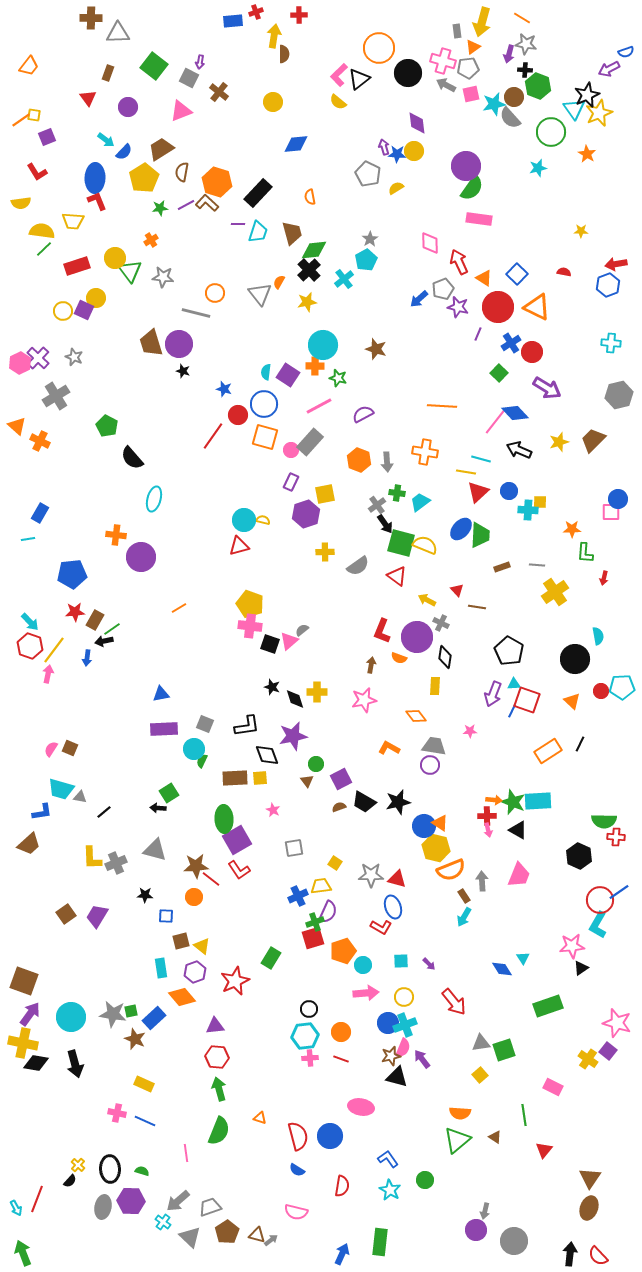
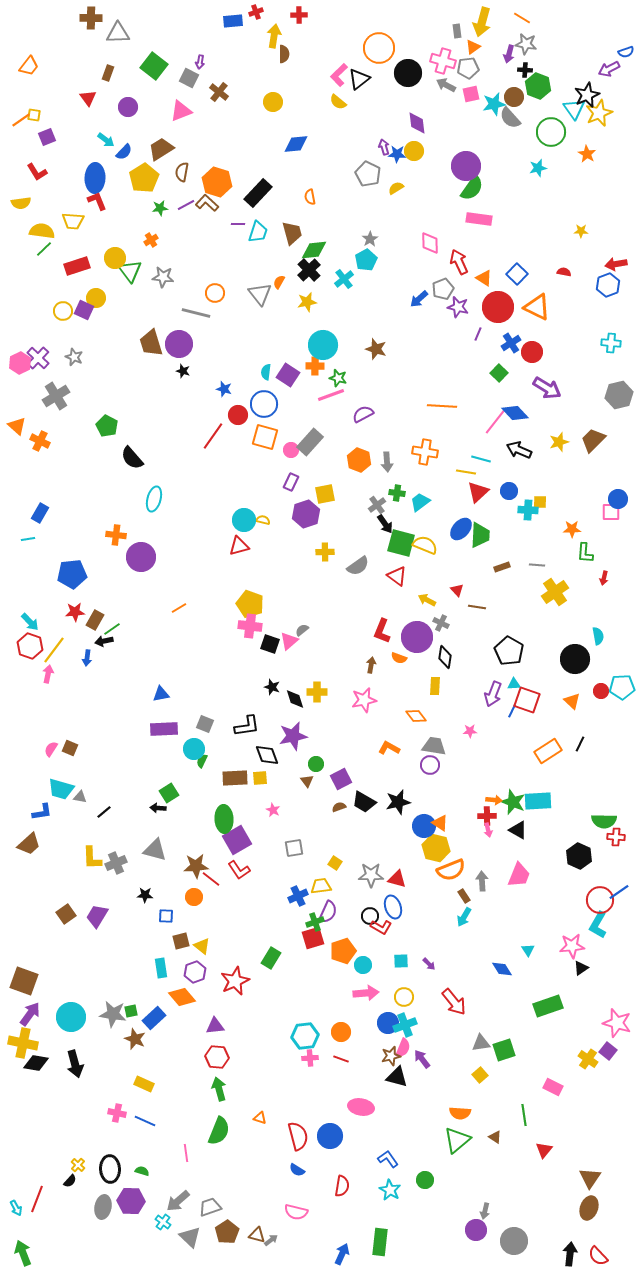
pink line at (319, 406): moved 12 px right, 11 px up; rotated 8 degrees clockwise
cyan triangle at (523, 958): moved 5 px right, 8 px up
black circle at (309, 1009): moved 61 px right, 93 px up
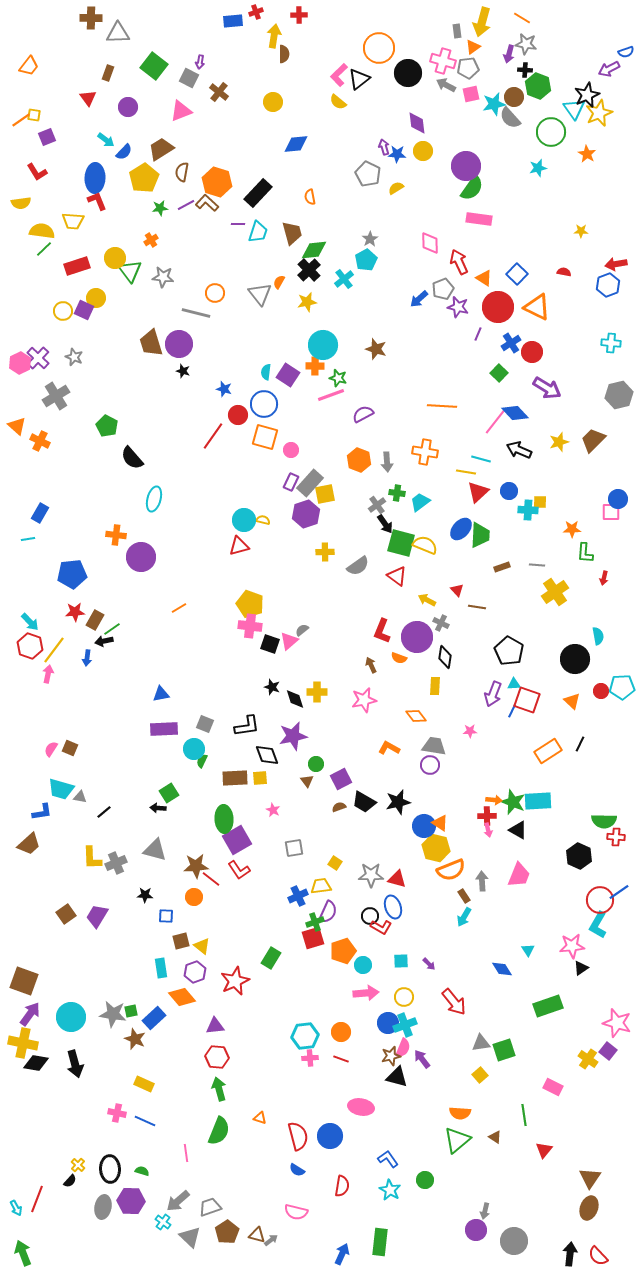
yellow circle at (414, 151): moved 9 px right
gray rectangle at (310, 442): moved 41 px down
brown arrow at (371, 665): rotated 35 degrees counterclockwise
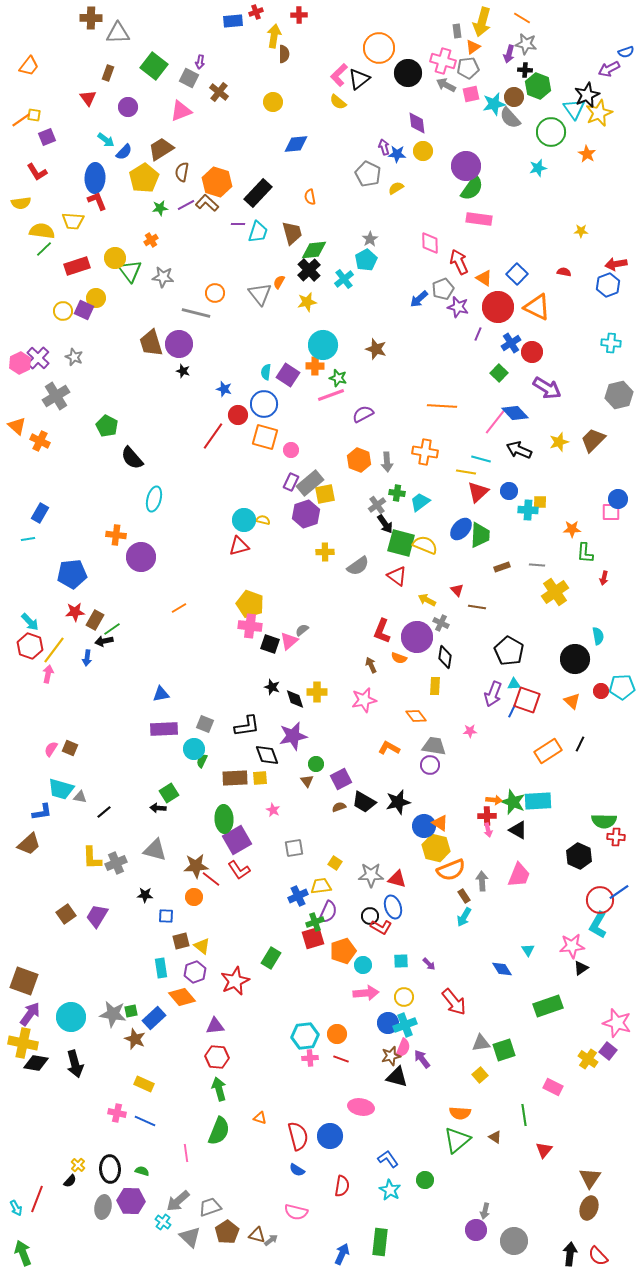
gray rectangle at (310, 483): rotated 8 degrees clockwise
orange circle at (341, 1032): moved 4 px left, 2 px down
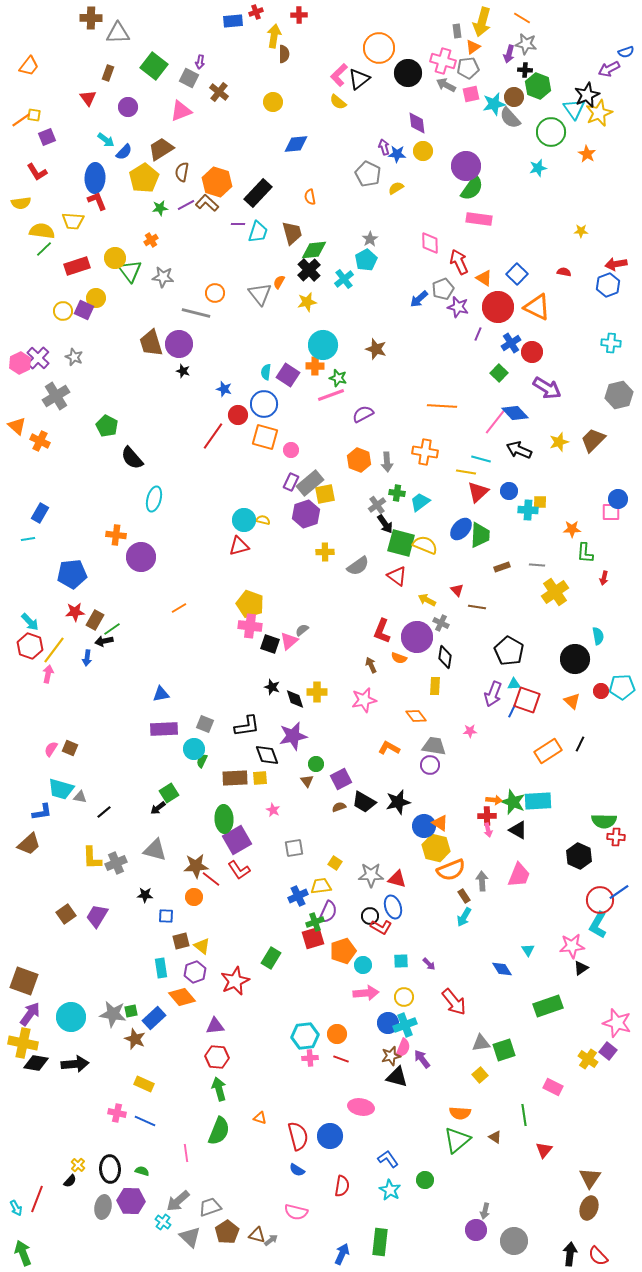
black arrow at (158, 808): rotated 42 degrees counterclockwise
black arrow at (75, 1064): rotated 80 degrees counterclockwise
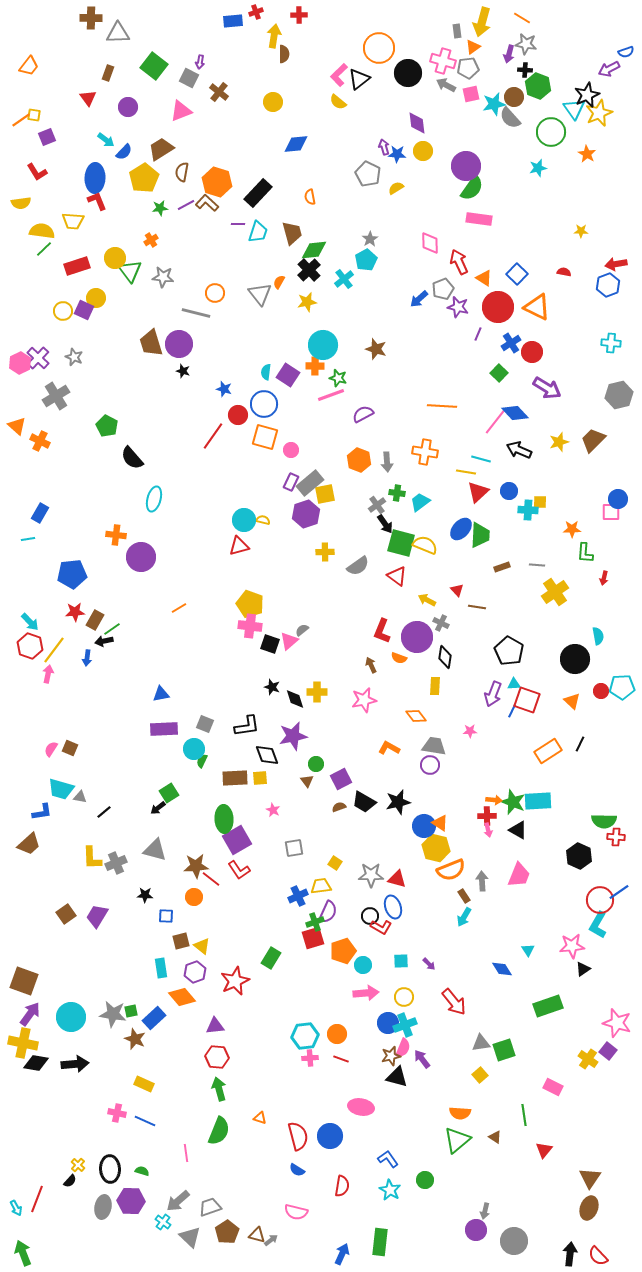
black triangle at (581, 968): moved 2 px right, 1 px down
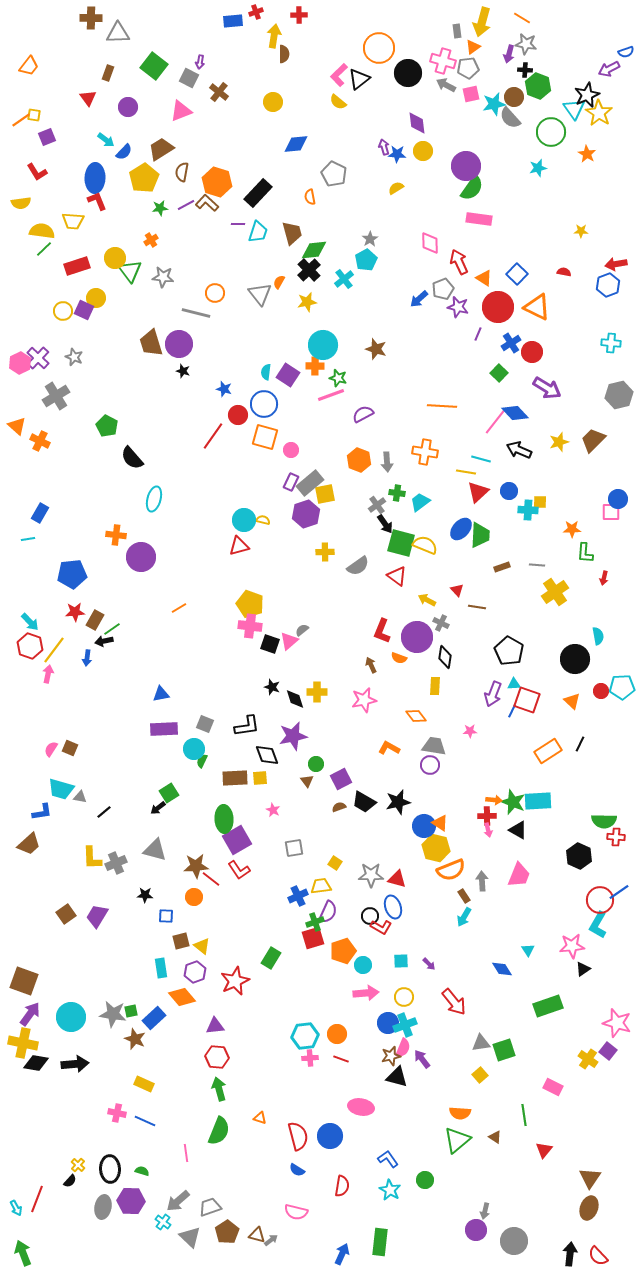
yellow star at (599, 113): rotated 16 degrees counterclockwise
gray pentagon at (368, 174): moved 34 px left
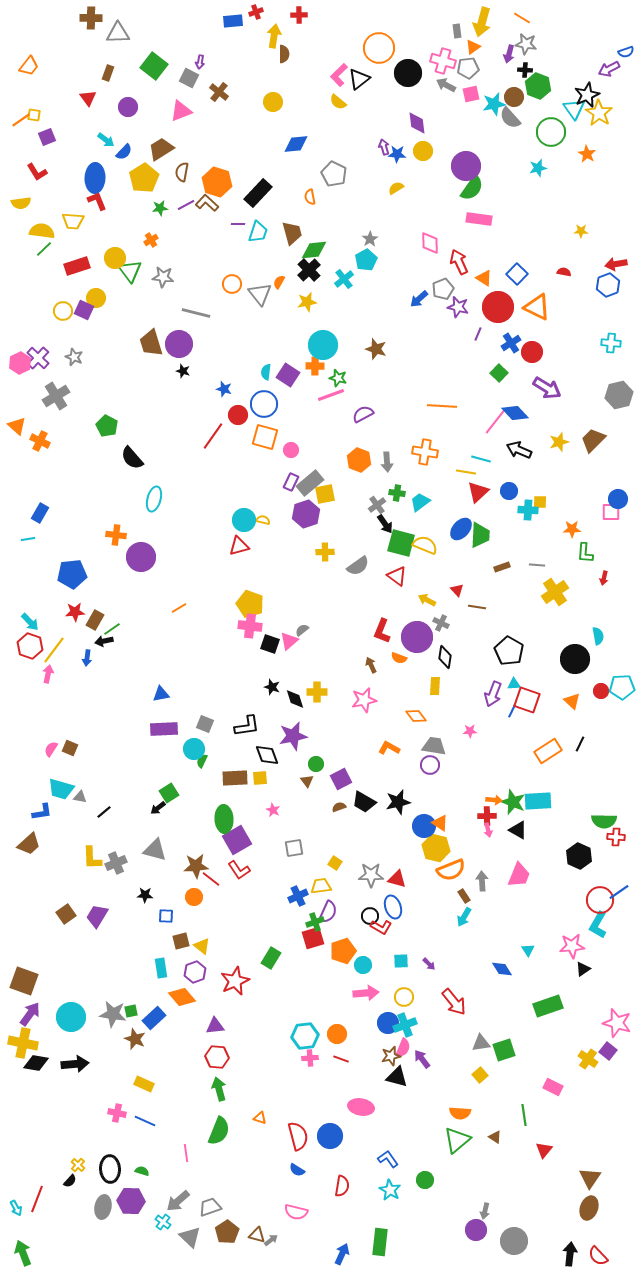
orange circle at (215, 293): moved 17 px right, 9 px up
